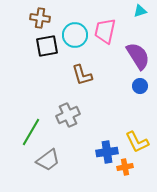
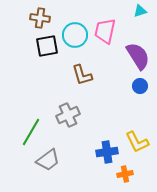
orange cross: moved 7 px down
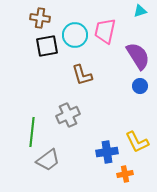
green line: moved 1 px right; rotated 24 degrees counterclockwise
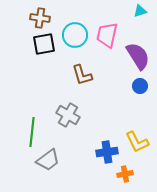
pink trapezoid: moved 2 px right, 4 px down
black square: moved 3 px left, 2 px up
gray cross: rotated 35 degrees counterclockwise
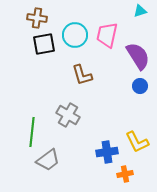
brown cross: moved 3 px left
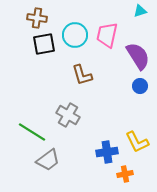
green line: rotated 64 degrees counterclockwise
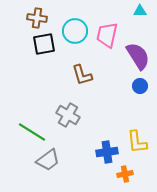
cyan triangle: rotated 16 degrees clockwise
cyan circle: moved 4 px up
yellow L-shape: rotated 20 degrees clockwise
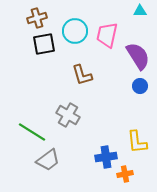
brown cross: rotated 24 degrees counterclockwise
blue cross: moved 1 px left, 5 px down
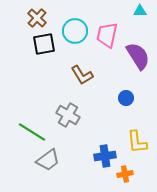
brown cross: rotated 30 degrees counterclockwise
brown L-shape: rotated 15 degrees counterclockwise
blue circle: moved 14 px left, 12 px down
blue cross: moved 1 px left, 1 px up
